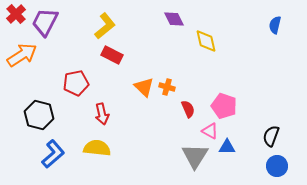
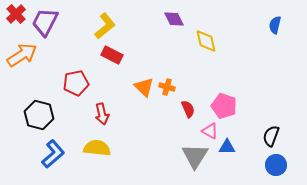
blue circle: moved 1 px left, 1 px up
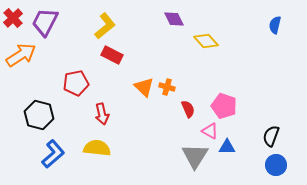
red cross: moved 3 px left, 4 px down
yellow diamond: rotated 30 degrees counterclockwise
orange arrow: moved 1 px left
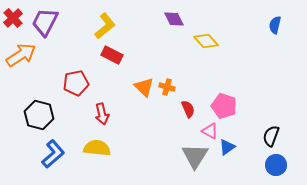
blue triangle: rotated 36 degrees counterclockwise
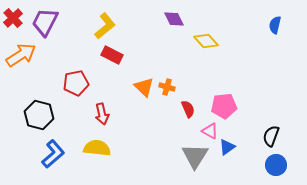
pink pentagon: rotated 25 degrees counterclockwise
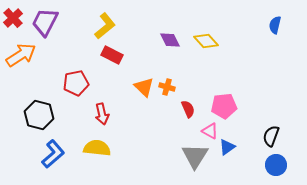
purple diamond: moved 4 px left, 21 px down
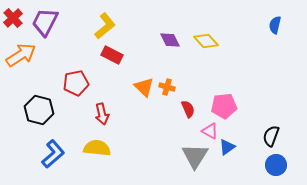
black hexagon: moved 5 px up
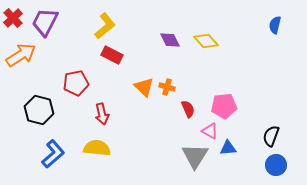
blue triangle: moved 1 px right, 1 px down; rotated 30 degrees clockwise
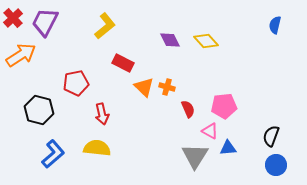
red rectangle: moved 11 px right, 8 px down
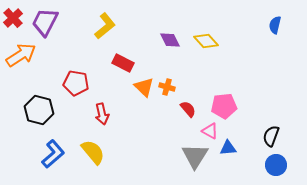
red pentagon: rotated 20 degrees clockwise
red semicircle: rotated 18 degrees counterclockwise
yellow semicircle: moved 4 px left, 4 px down; rotated 44 degrees clockwise
